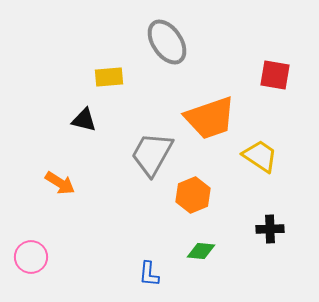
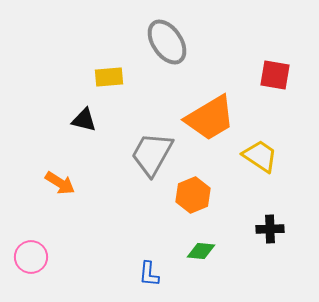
orange trapezoid: rotated 12 degrees counterclockwise
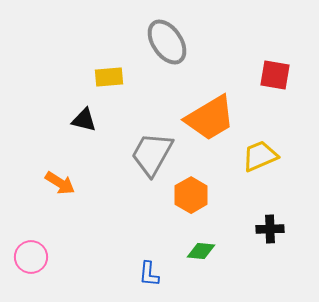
yellow trapezoid: rotated 57 degrees counterclockwise
orange hexagon: moved 2 px left; rotated 8 degrees counterclockwise
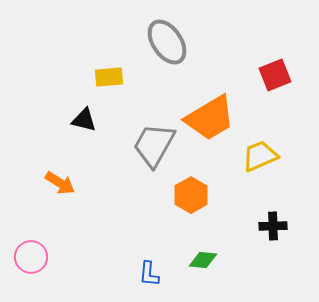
red square: rotated 32 degrees counterclockwise
gray trapezoid: moved 2 px right, 9 px up
black cross: moved 3 px right, 3 px up
green diamond: moved 2 px right, 9 px down
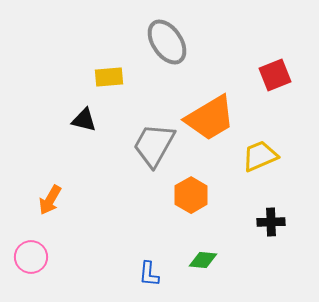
orange arrow: moved 10 px left, 17 px down; rotated 88 degrees clockwise
black cross: moved 2 px left, 4 px up
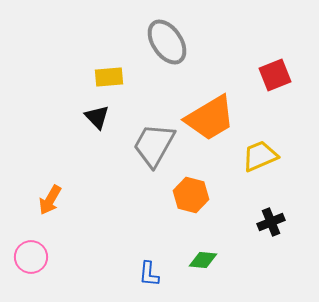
black triangle: moved 13 px right, 3 px up; rotated 32 degrees clockwise
orange hexagon: rotated 16 degrees counterclockwise
black cross: rotated 20 degrees counterclockwise
